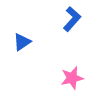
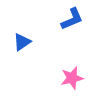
blue L-shape: rotated 25 degrees clockwise
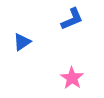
pink star: rotated 25 degrees counterclockwise
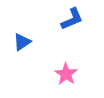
pink star: moved 6 px left, 4 px up
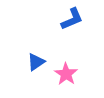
blue triangle: moved 14 px right, 20 px down
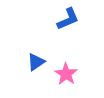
blue L-shape: moved 4 px left
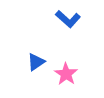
blue L-shape: rotated 65 degrees clockwise
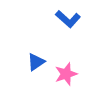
pink star: rotated 20 degrees clockwise
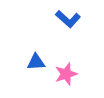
blue triangle: rotated 30 degrees clockwise
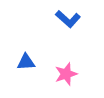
blue triangle: moved 10 px left
